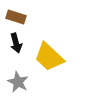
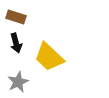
gray star: rotated 20 degrees clockwise
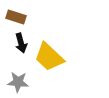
black arrow: moved 5 px right
gray star: rotated 30 degrees clockwise
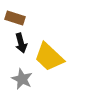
brown rectangle: moved 1 px left, 1 px down
gray star: moved 4 px right, 3 px up; rotated 20 degrees clockwise
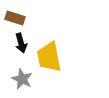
yellow trapezoid: rotated 36 degrees clockwise
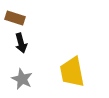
yellow trapezoid: moved 23 px right, 15 px down
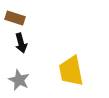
yellow trapezoid: moved 1 px left, 1 px up
gray star: moved 3 px left, 1 px down
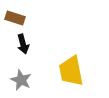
black arrow: moved 2 px right, 1 px down
gray star: moved 2 px right
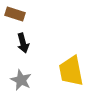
brown rectangle: moved 4 px up
black arrow: moved 1 px up
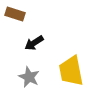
black arrow: moved 11 px right; rotated 72 degrees clockwise
gray star: moved 8 px right, 3 px up
